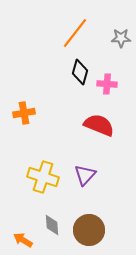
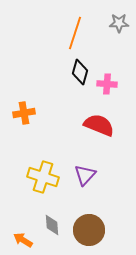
orange line: rotated 20 degrees counterclockwise
gray star: moved 2 px left, 15 px up
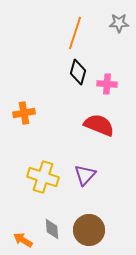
black diamond: moved 2 px left
gray diamond: moved 4 px down
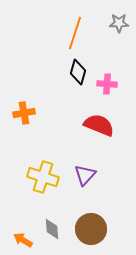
brown circle: moved 2 px right, 1 px up
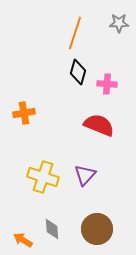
brown circle: moved 6 px right
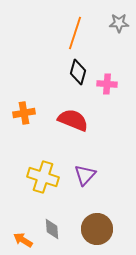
red semicircle: moved 26 px left, 5 px up
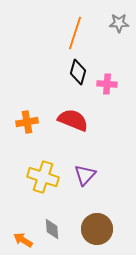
orange cross: moved 3 px right, 9 px down
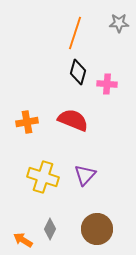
gray diamond: moved 2 px left; rotated 30 degrees clockwise
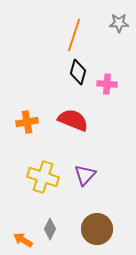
orange line: moved 1 px left, 2 px down
